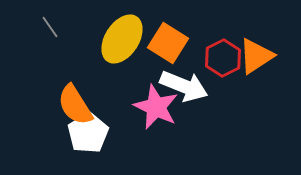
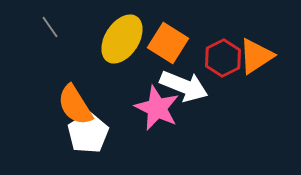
pink star: moved 1 px right, 1 px down
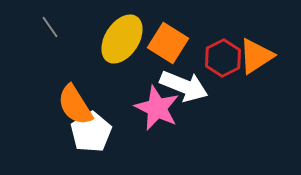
white pentagon: moved 3 px right, 1 px up
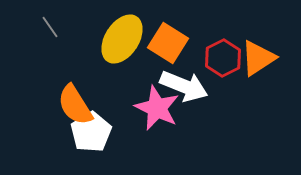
orange triangle: moved 2 px right, 2 px down
